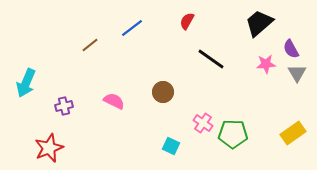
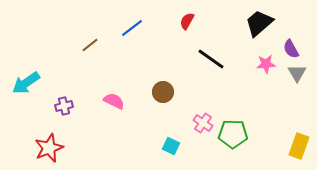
cyan arrow: rotated 32 degrees clockwise
yellow rectangle: moved 6 px right, 13 px down; rotated 35 degrees counterclockwise
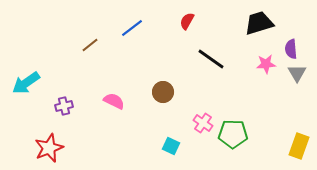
black trapezoid: rotated 24 degrees clockwise
purple semicircle: rotated 24 degrees clockwise
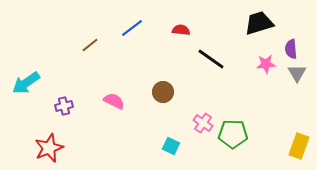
red semicircle: moved 6 px left, 9 px down; rotated 66 degrees clockwise
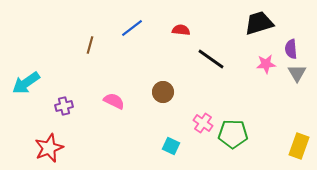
brown line: rotated 36 degrees counterclockwise
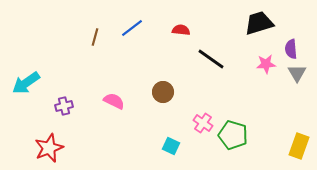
brown line: moved 5 px right, 8 px up
green pentagon: moved 1 px down; rotated 16 degrees clockwise
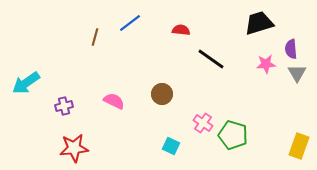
blue line: moved 2 px left, 5 px up
brown circle: moved 1 px left, 2 px down
red star: moved 25 px right; rotated 16 degrees clockwise
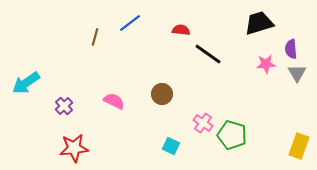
black line: moved 3 px left, 5 px up
purple cross: rotated 30 degrees counterclockwise
green pentagon: moved 1 px left
